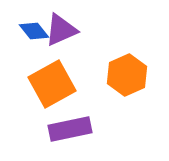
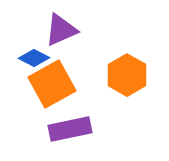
blue diamond: moved 27 px down; rotated 24 degrees counterclockwise
orange hexagon: rotated 6 degrees counterclockwise
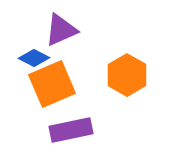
orange square: rotated 6 degrees clockwise
purple rectangle: moved 1 px right, 1 px down
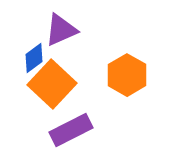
blue diamond: rotated 64 degrees counterclockwise
orange square: rotated 24 degrees counterclockwise
purple rectangle: rotated 15 degrees counterclockwise
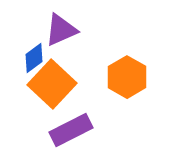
orange hexagon: moved 2 px down
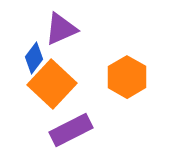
purple triangle: moved 1 px up
blue diamond: rotated 16 degrees counterclockwise
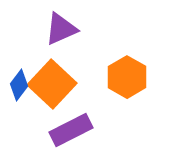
blue diamond: moved 15 px left, 27 px down
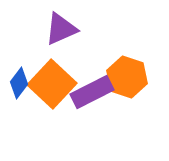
orange hexagon: rotated 12 degrees counterclockwise
blue diamond: moved 2 px up
purple rectangle: moved 21 px right, 38 px up
